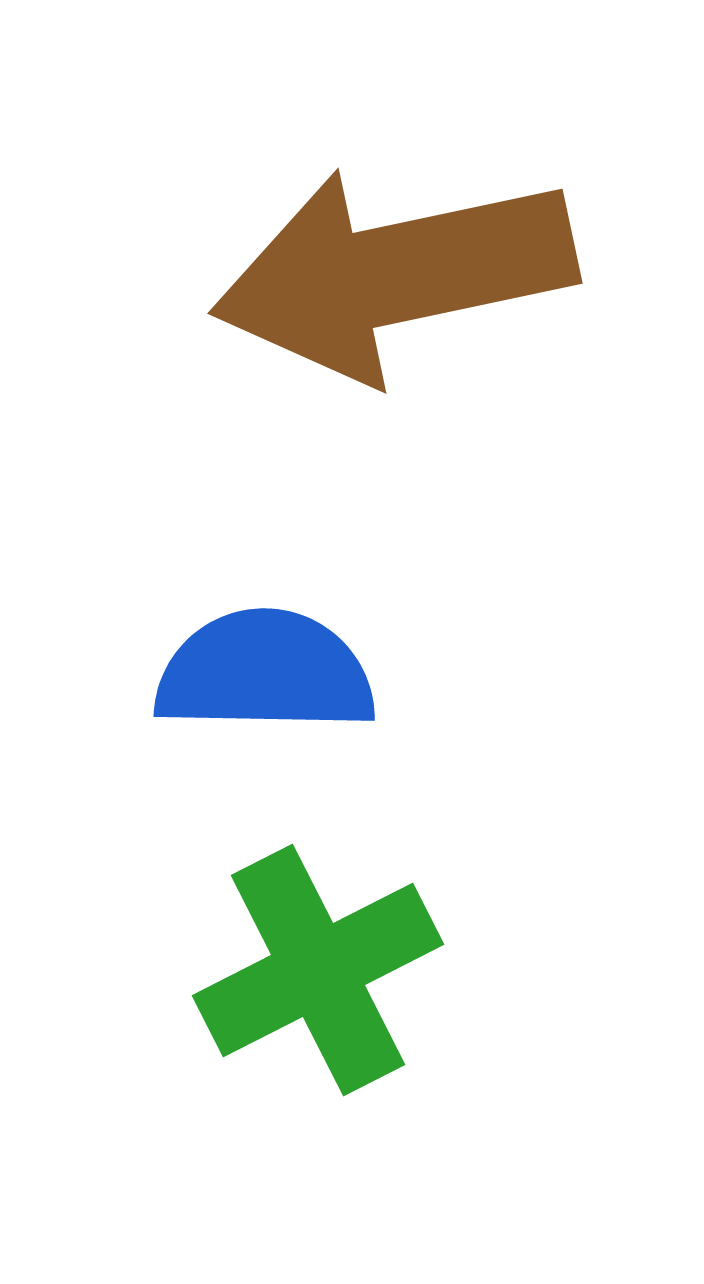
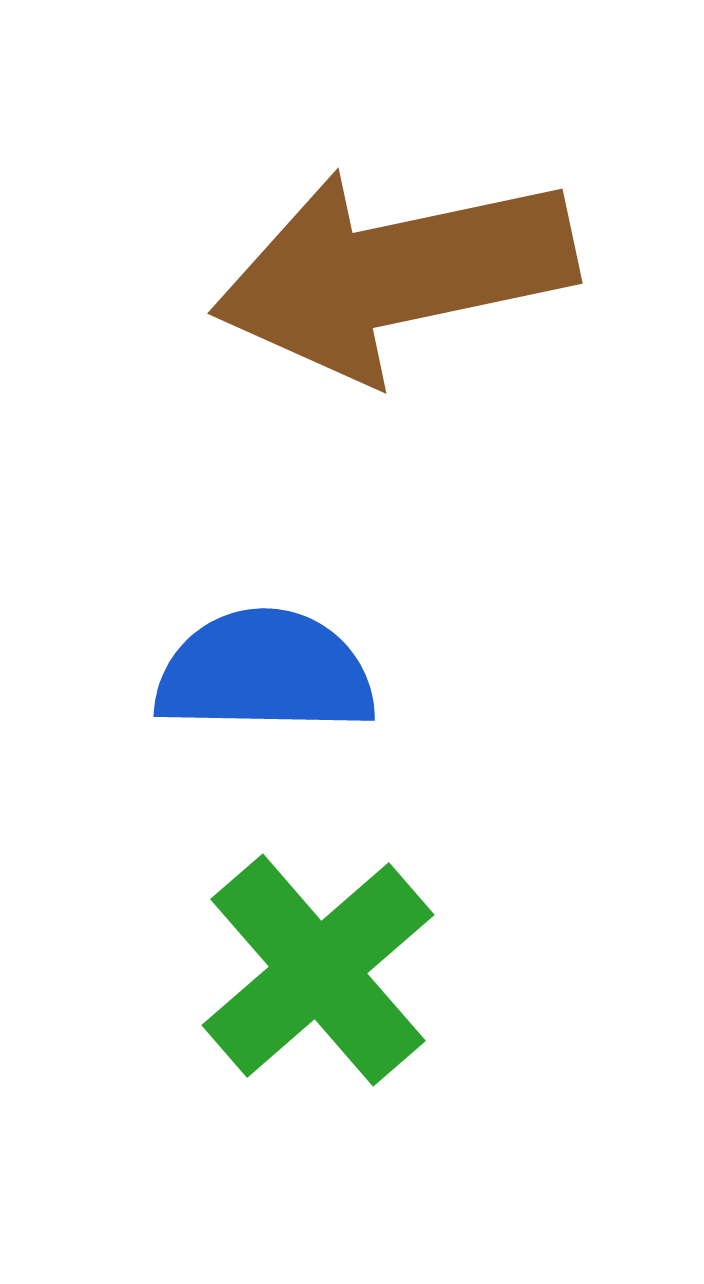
green cross: rotated 14 degrees counterclockwise
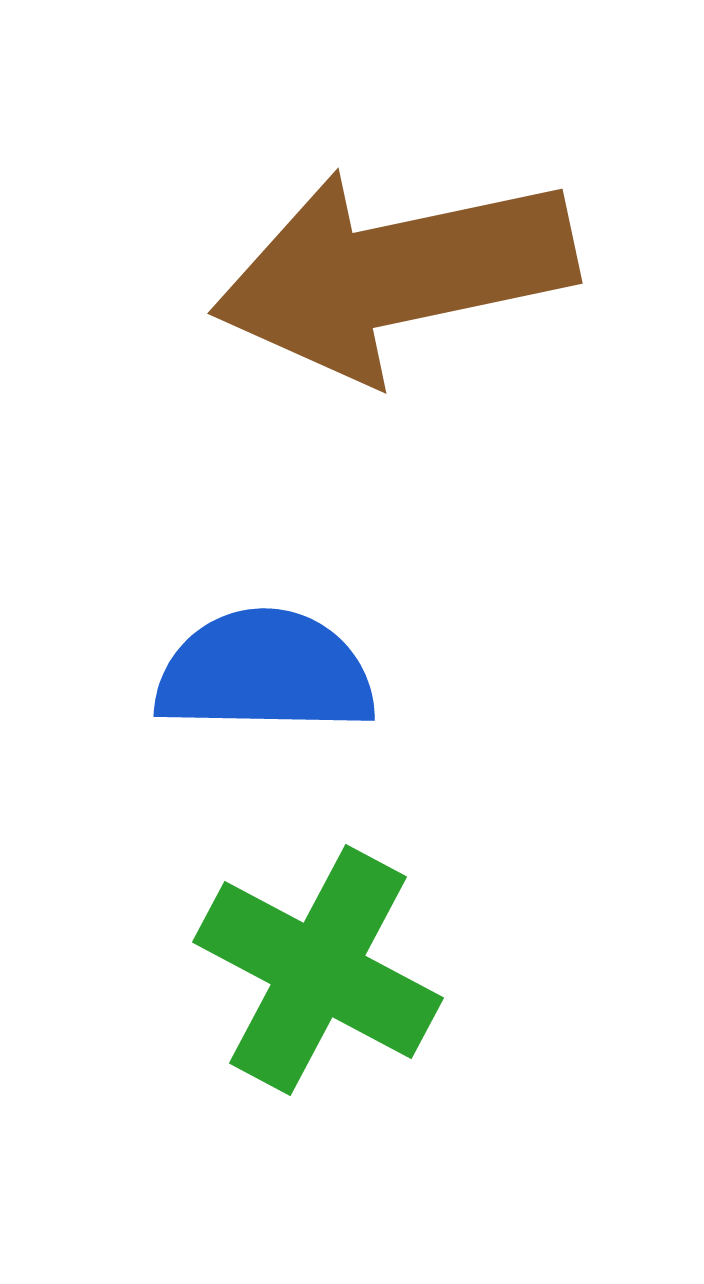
green cross: rotated 21 degrees counterclockwise
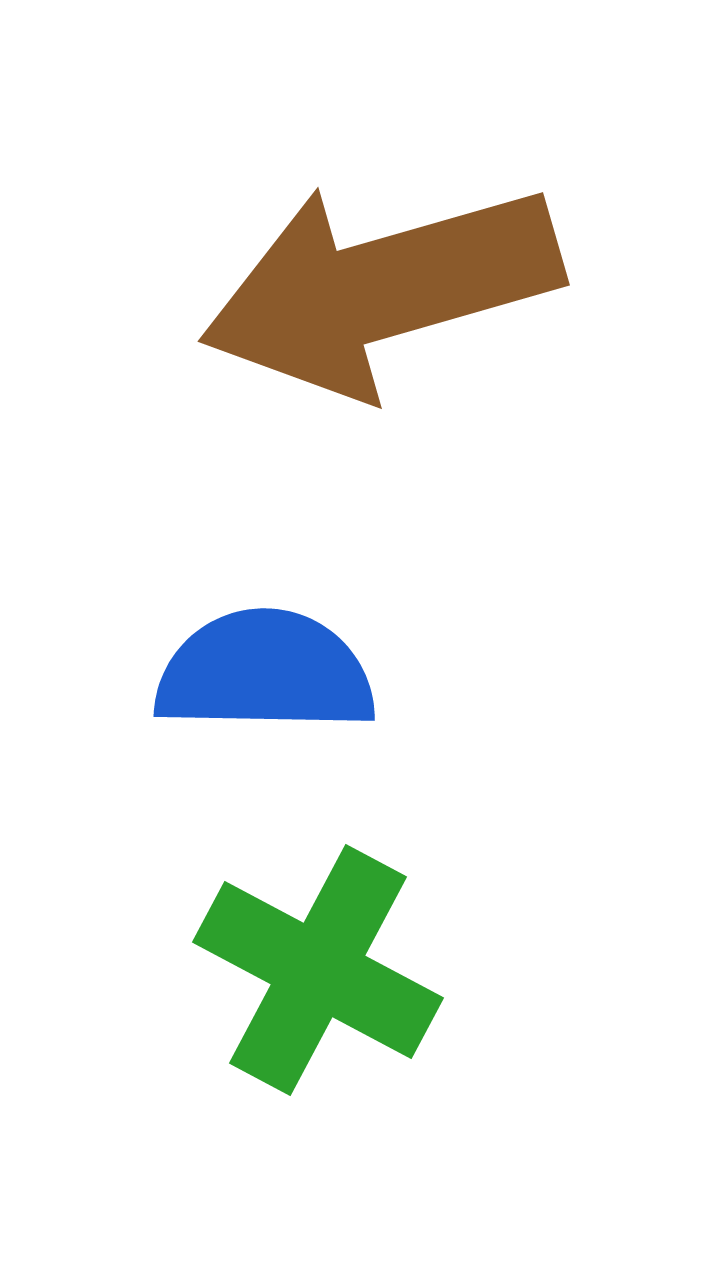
brown arrow: moved 13 px left, 15 px down; rotated 4 degrees counterclockwise
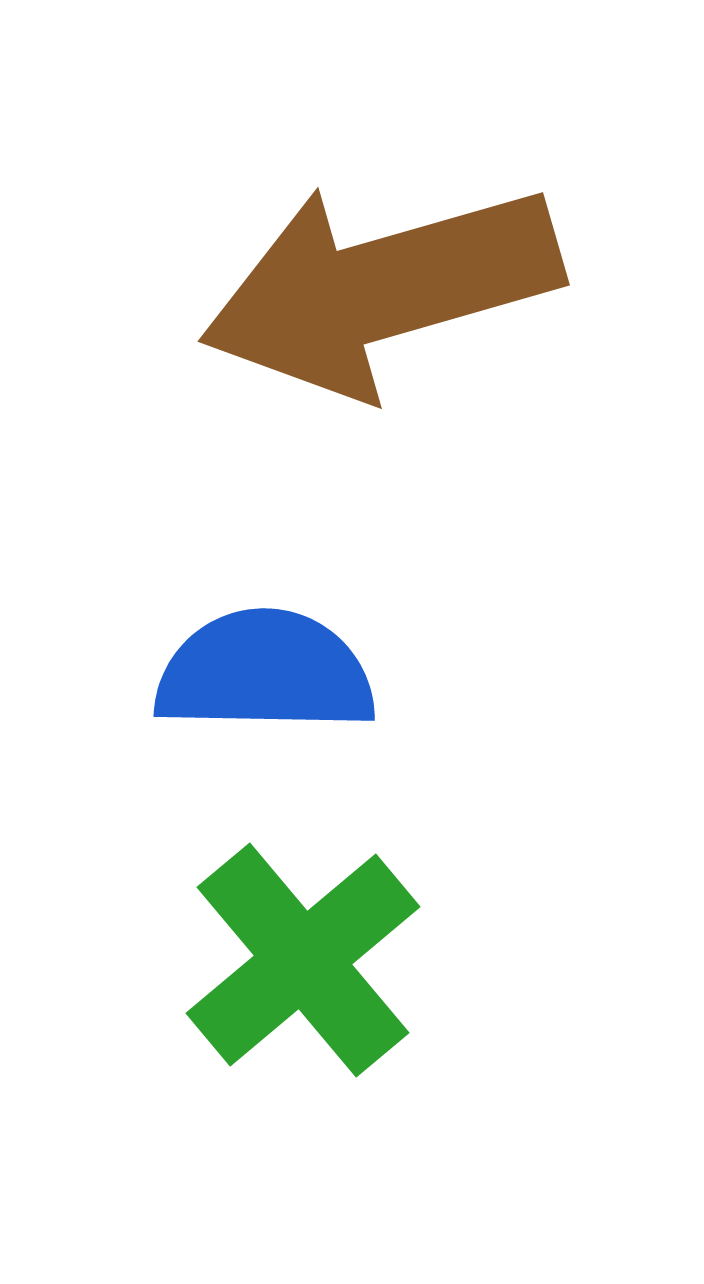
green cross: moved 15 px left, 10 px up; rotated 22 degrees clockwise
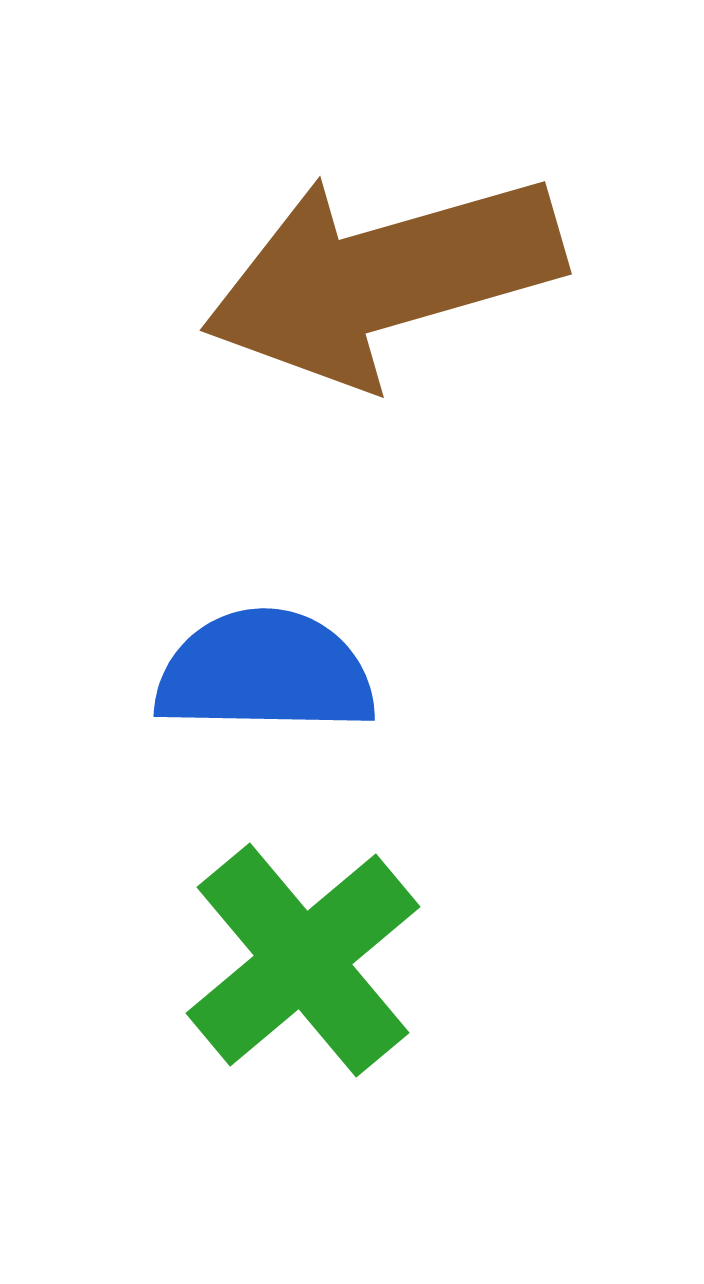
brown arrow: moved 2 px right, 11 px up
